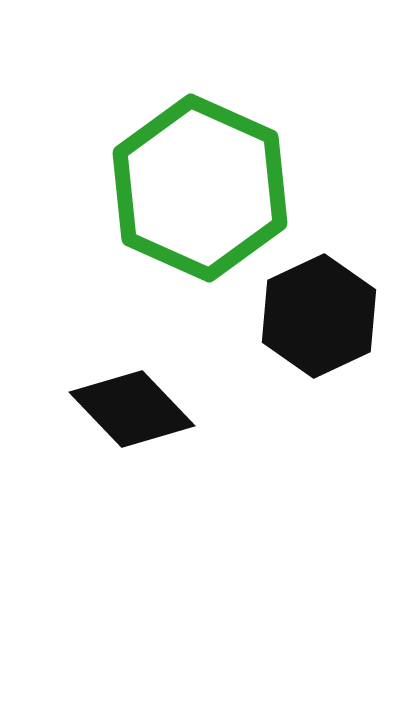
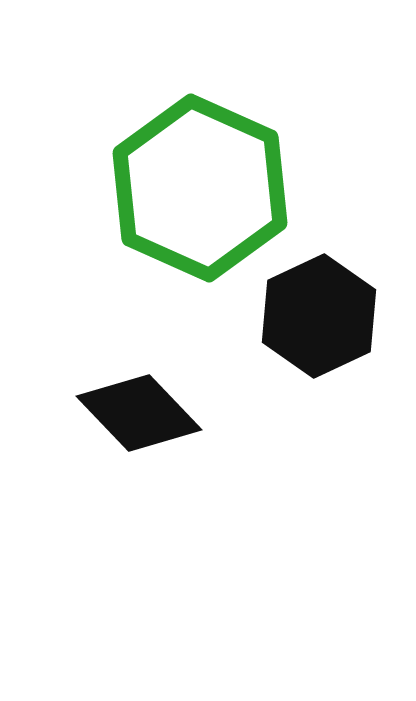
black diamond: moved 7 px right, 4 px down
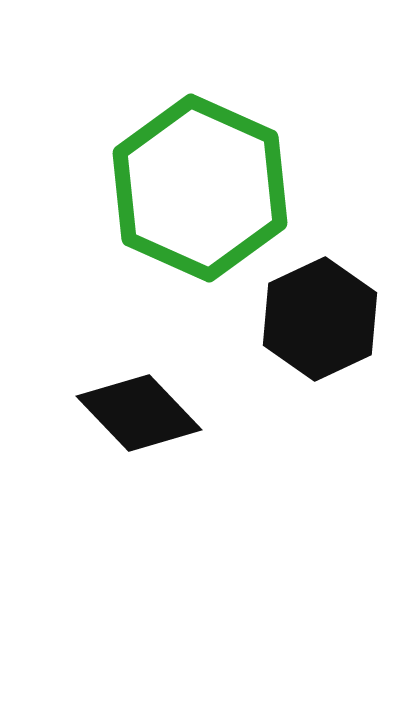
black hexagon: moved 1 px right, 3 px down
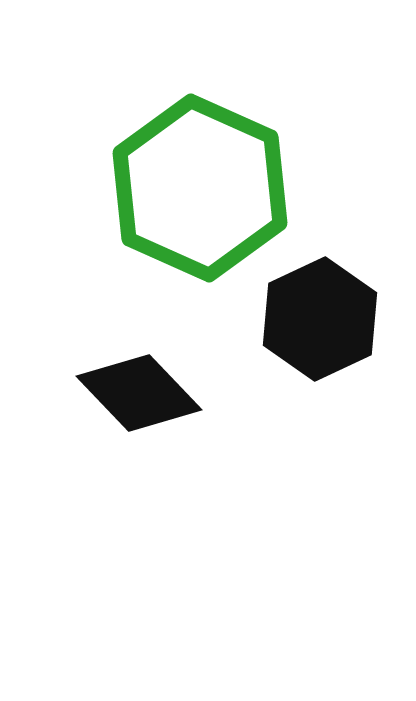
black diamond: moved 20 px up
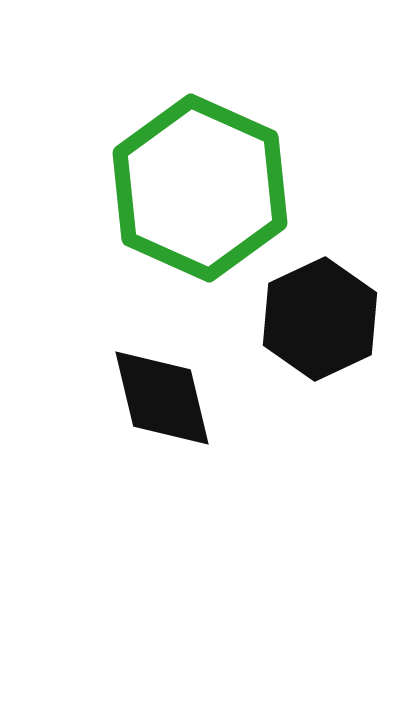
black diamond: moved 23 px right, 5 px down; rotated 30 degrees clockwise
